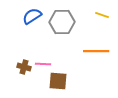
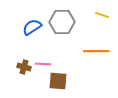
blue semicircle: moved 11 px down
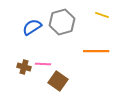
gray hexagon: rotated 15 degrees counterclockwise
brown square: rotated 30 degrees clockwise
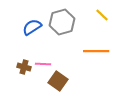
yellow line: rotated 24 degrees clockwise
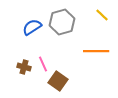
pink line: rotated 63 degrees clockwise
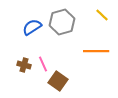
brown cross: moved 2 px up
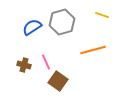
yellow line: rotated 24 degrees counterclockwise
orange line: moved 3 px left, 1 px up; rotated 15 degrees counterclockwise
pink line: moved 3 px right, 2 px up
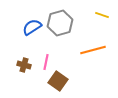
gray hexagon: moved 2 px left, 1 px down
pink line: rotated 35 degrees clockwise
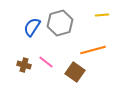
yellow line: rotated 24 degrees counterclockwise
blue semicircle: rotated 24 degrees counterclockwise
pink line: rotated 63 degrees counterclockwise
brown square: moved 17 px right, 9 px up
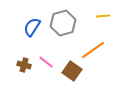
yellow line: moved 1 px right, 1 px down
gray hexagon: moved 3 px right
orange line: rotated 20 degrees counterclockwise
brown square: moved 3 px left, 1 px up
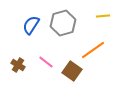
blue semicircle: moved 1 px left, 2 px up
brown cross: moved 6 px left; rotated 16 degrees clockwise
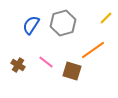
yellow line: moved 3 px right, 2 px down; rotated 40 degrees counterclockwise
brown square: rotated 18 degrees counterclockwise
